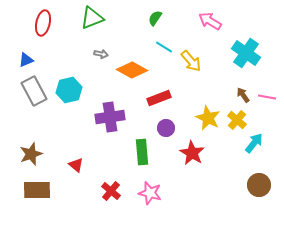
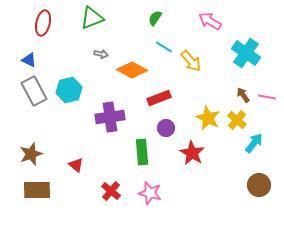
blue triangle: moved 3 px right; rotated 49 degrees clockwise
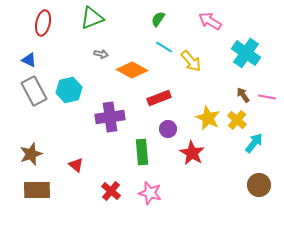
green semicircle: moved 3 px right, 1 px down
purple circle: moved 2 px right, 1 px down
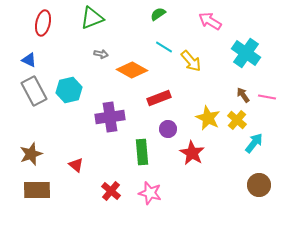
green semicircle: moved 5 px up; rotated 21 degrees clockwise
